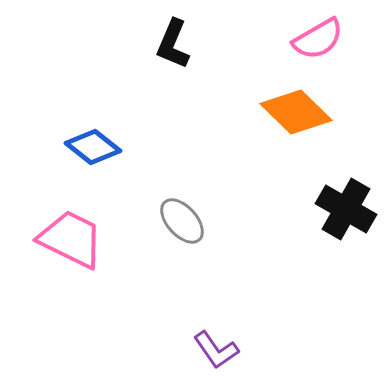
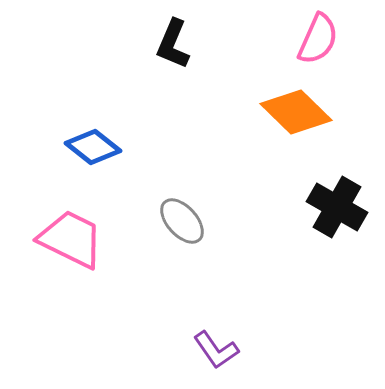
pink semicircle: rotated 36 degrees counterclockwise
black cross: moved 9 px left, 2 px up
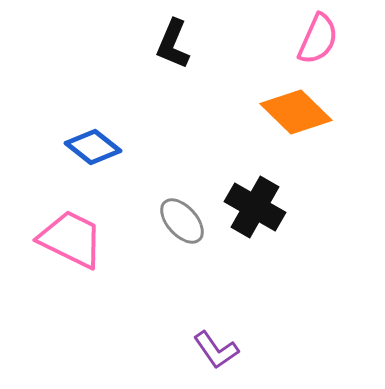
black cross: moved 82 px left
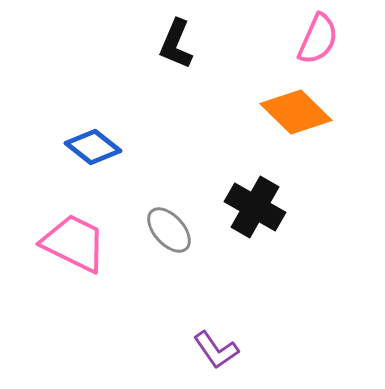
black L-shape: moved 3 px right
gray ellipse: moved 13 px left, 9 px down
pink trapezoid: moved 3 px right, 4 px down
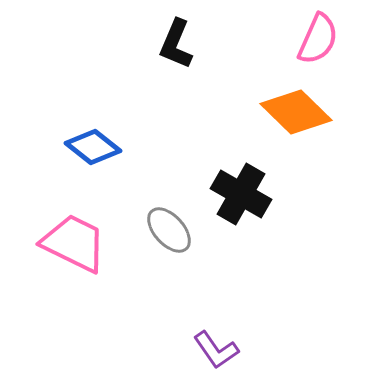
black cross: moved 14 px left, 13 px up
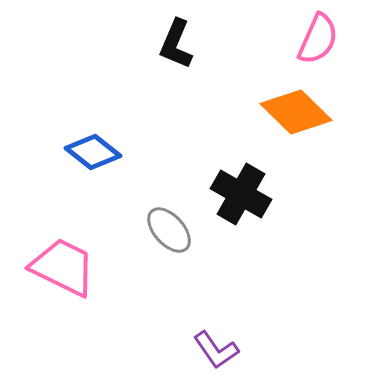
blue diamond: moved 5 px down
pink trapezoid: moved 11 px left, 24 px down
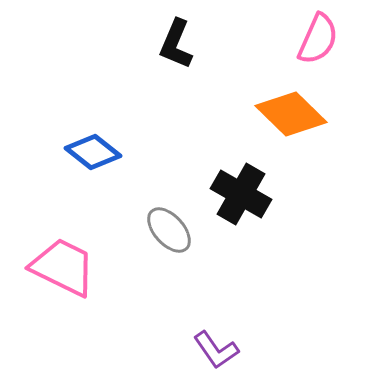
orange diamond: moved 5 px left, 2 px down
